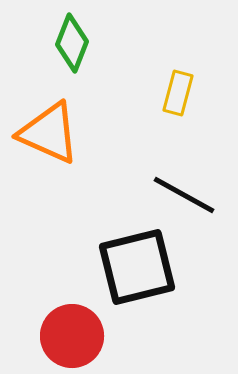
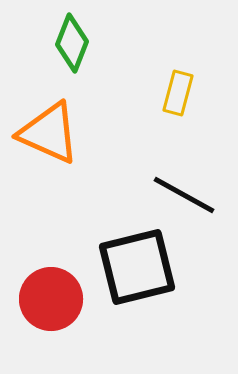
red circle: moved 21 px left, 37 px up
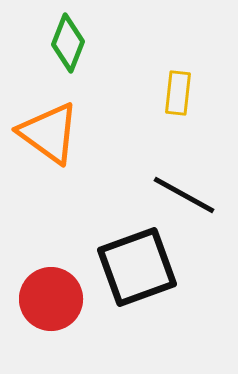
green diamond: moved 4 px left
yellow rectangle: rotated 9 degrees counterclockwise
orange triangle: rotated 12 degrees clockwise
black square: rotated 6 degrees counterclockwise
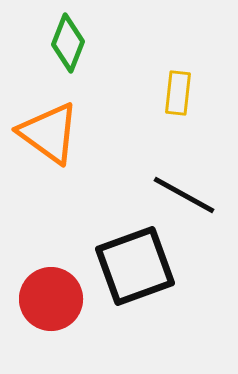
black square: moved 2 px left, 1 px up
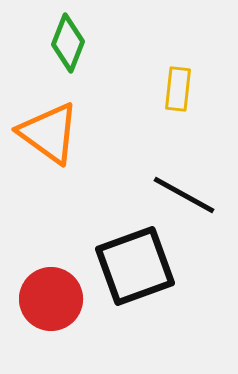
yellow rectangle: moved 4 px up
